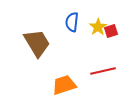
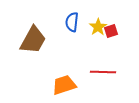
brown trapezoid: moved 4 px left, 3 px up; rotated 60 degrees clockwise
red line: moved 1 px down; rotated 15 degrees clockwise
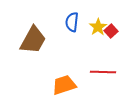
red square: rotated 24 degrees counterclockwise
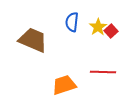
brown trapezoid: rotated 96 degrees counterclockwise
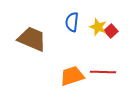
yellow star: rotated 18 degrees counterclockwise
brown trapezoid: moved 1 px left, 1 px up
orange trapezoid: moved 8 px right, 9 px up
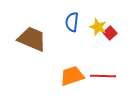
red square: moved 1 px left, 2 px down
red line: moved 4 px down
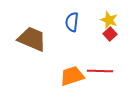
yellow star: moved 11 px right, 7 px up
red square: moved 1 px down
red line: moved 3 px left, 5 px up
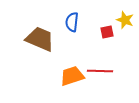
yellow star: moved 16 px right
red square: moved 3 px left, 2 px up; rotated 32 degrees clockwise
brown trapezoid: moved 8 px right
